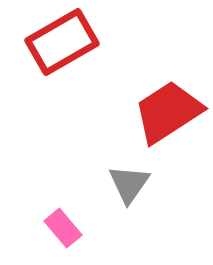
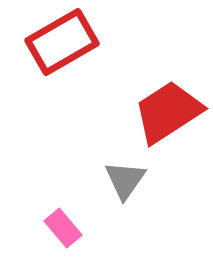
gray triangle: moved 4 px left, 4 px up
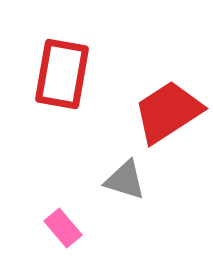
red rectangle: moved 32 px down; rotated 50 degrees counterclockwise
gray triangle: rotated 48 degrees counterclockwise
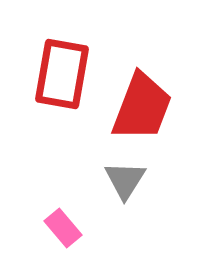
red trapezoid: moved 26 px left, 5 px up; rotated 144 degrees clockwise
gray triangle: rotated 45 degrees clockwise
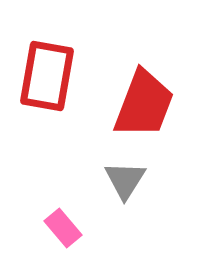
red rectangle: moved 15 px left, 2 px down
red trapezoid: moved 2 px right, 3 px up
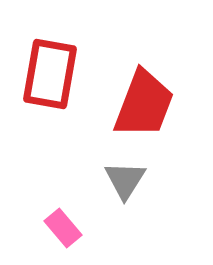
red rectangle: moved 3 px right, 2 px up
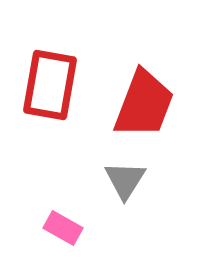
red rectangle: moved 11 px down
pink rectangle: rotated 21 degrees counterclockwise
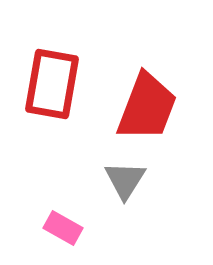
red rectangle: moved 2 px right, 1 px up
red trapezoid: moved 3 px right, 3 px down
